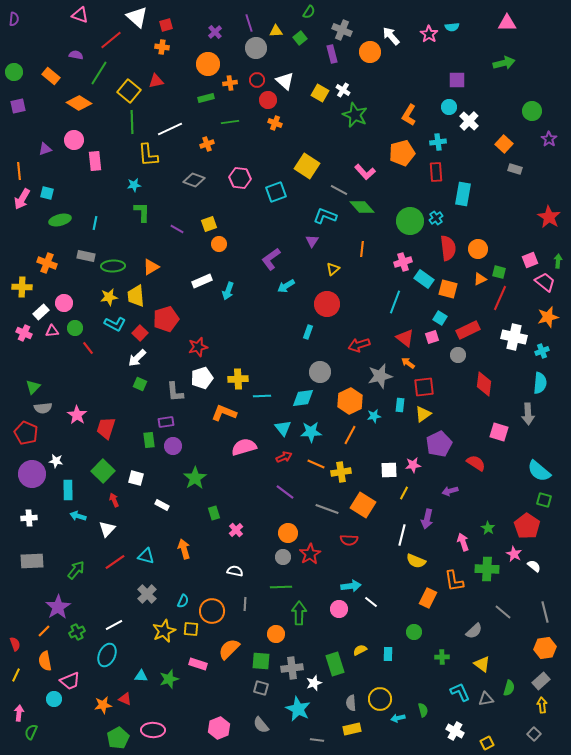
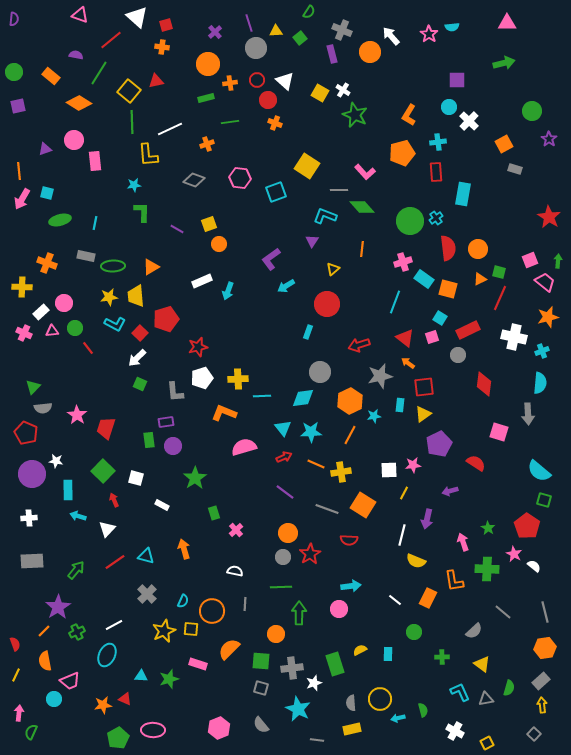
orange square at (504, 144): rotated 18 degrees clockwise
gray line at (339, 190): rotated 30 degrees counterclockwise
white line at (371, 602): moved 24 px right, 2 px up
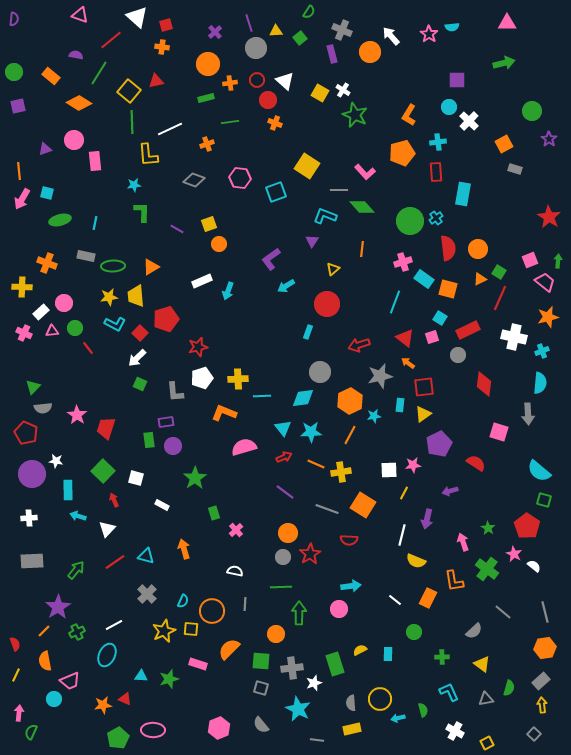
green square at (499, 272): rotated 16 degrees clockwise
green cross at (487, 569): rotated 35 degrees clockwise
cyan L-shape at (460, 692): moved 11 px left
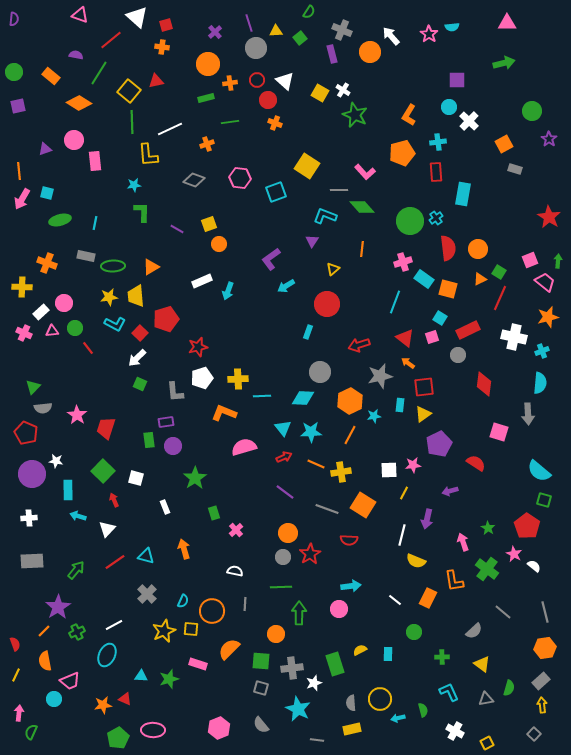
cyan diamond at (303, 398): rotated 10 degrees clockwise
white rectangle at (162, 505): moved 3 px right, 2 px down; rotated 40 degrees clockwise
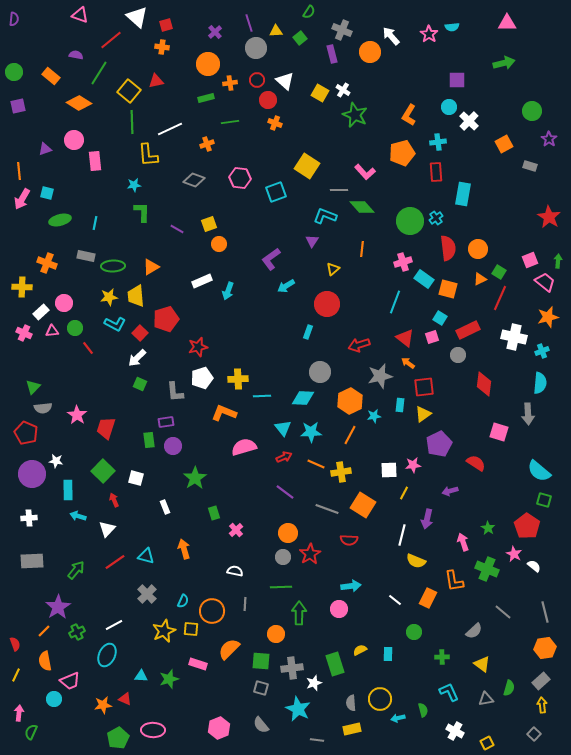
gray rectangle at (515, 169): moved 15 px right, 3 px up
green cross at (487, 569): rotated 15 degrees counterclockwise
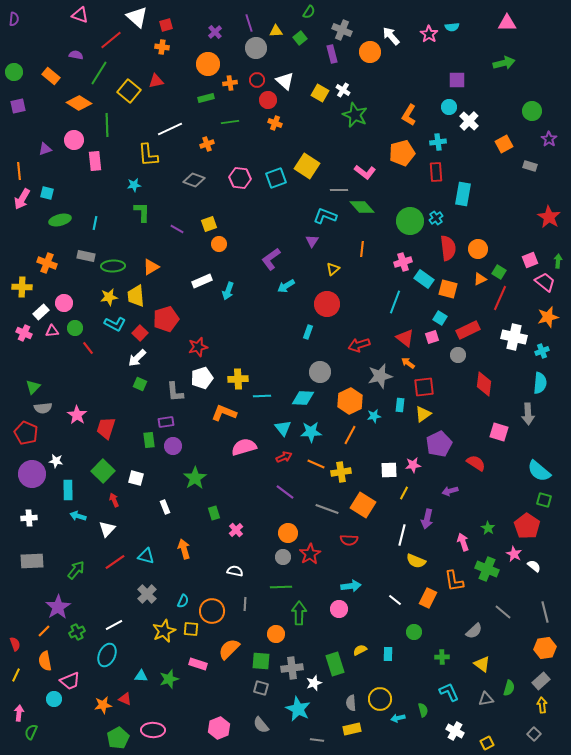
green line at (132, 122): moved 25 px left, 3 px down
pink L-shape at (365, 172): rotated 10 degrees counterclockwise
cyan square at (276, 192): moved 14 px up
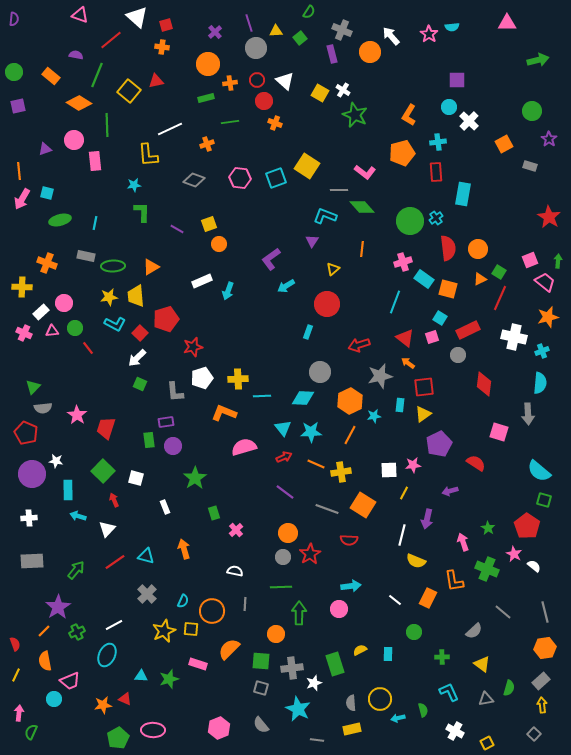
green arrow at (504, 63): moved 34 px right, 3 px up
green line at (99, 73): moved 2 px left, 2 px down; rotated 10 degrees counterclockwise
red circle at (268, 100): moved 4 px left, 1 px down
red star at (198, 347): moved 5 px left
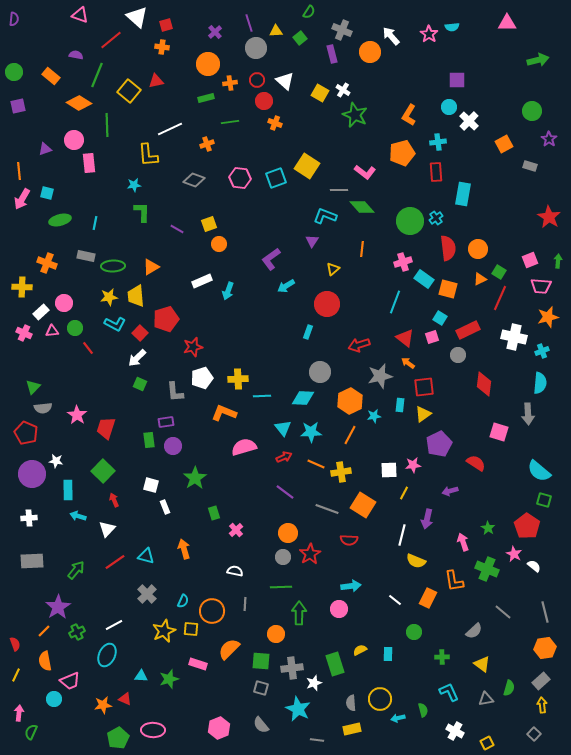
pink rectangle at (95, 161): moved 6 px left, 2 px down
pink trapezoid at (545, 282): moved 4 px left, 4 px down; rotated 145 degrees clockwise
white square at (136, 478): moved 15 px right, 7 px down
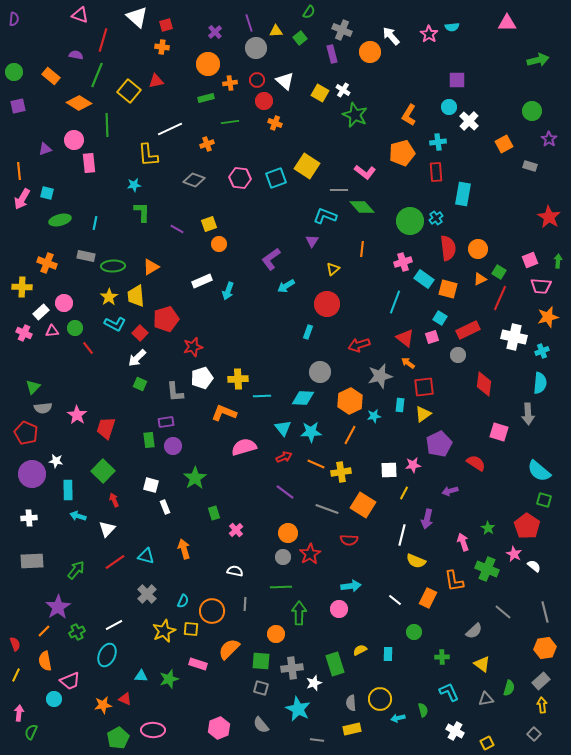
red line at (111, 40): moved 8 px left; rotated 35 degrees counterclockwise
yellow star at (109, 297): rotated 24 degrees counterclockwise
